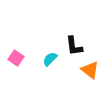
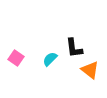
black L-shape: moved 2 px down
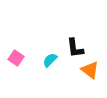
black L-shape: moved 1 px right
cyan semicircle: moved 1 px down
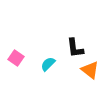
cyan semicircle: moved 2 px left, 4 px down
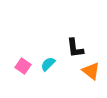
pink square: moved 7 px right, 8 px down
orange triangle: moved 1 px right, 1 px down
